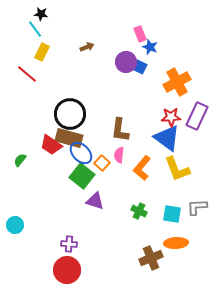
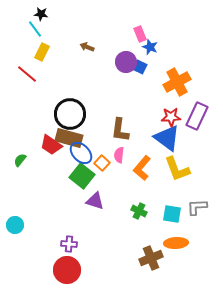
brown arrow: rotated 136 degrees counterclockwise
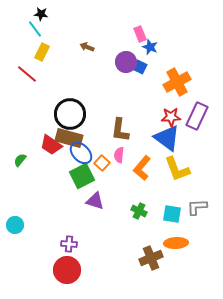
green square: rotated 25 degrees clockwise
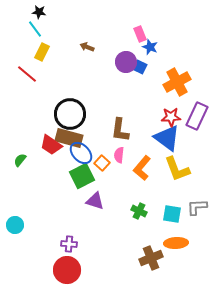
black star: moved 2 px left, 2 px up
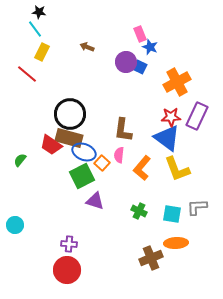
brown L-shape: moved 3 px right
blue ellipse: moved 3 px right, 1 px up; rotated 25 degrees counterclockwise
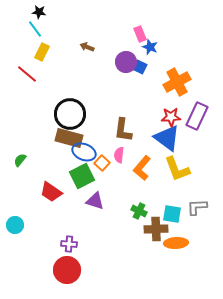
red trapezoid: moved 47 px down
brown cross: moved 5 px right, 29 px up; rotated 20 degrees clockwise
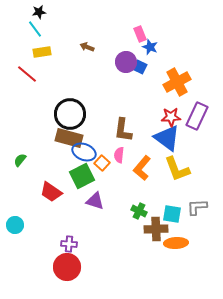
black star: rotated 16 degrees counterclockwise
yellow rectangle: rotated 54 degrees clockwise
red circle: moved 3 px up
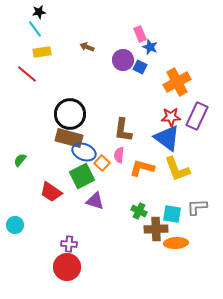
purple circle: moved 3 px left, 2 px up
orange L-shape: rotated 65 degrees clockwise
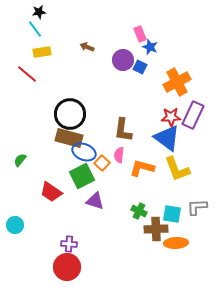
purple rectangle: moved 4 px left, 1 px up
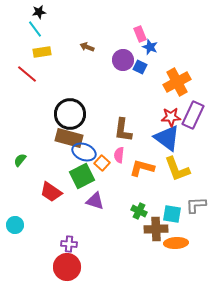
gray L-shape: moved 1 px left, 2 px up
